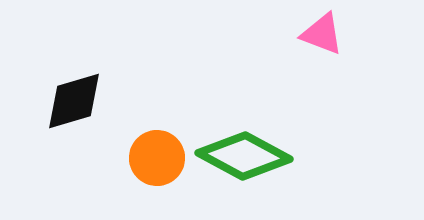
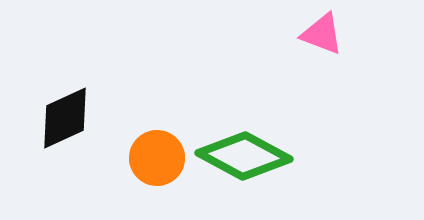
black diamond: moved 9 px left, 17 px down; rotated 8 degrees counterclockwise
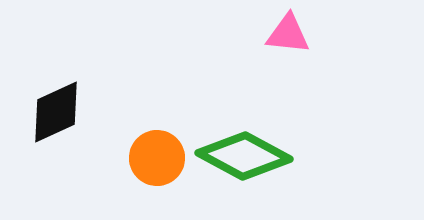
pink triangle: moved 34 px left; rotated 15 degrees counterclockwise
black diamond: moved 9 px left, 6 px up
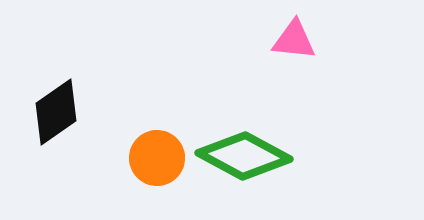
pink triangle: moved 6 px right, 6 px down
black diamond: rotated 10 degrees counterclockwise
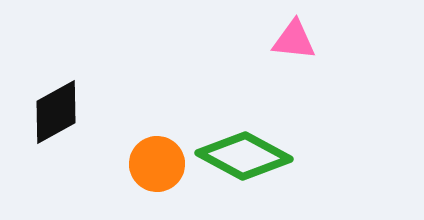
black diamond: rotated 6 degrees clockwise
orange circle: moved 6 px down
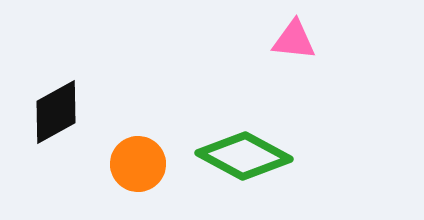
orange circle: moved 19 px left
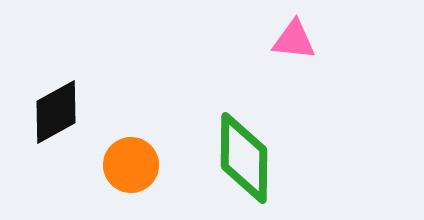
green diamond: moved 2 px down; rotated 62 degrees clockwise
orange circle: moved 7 px left, 1 px down
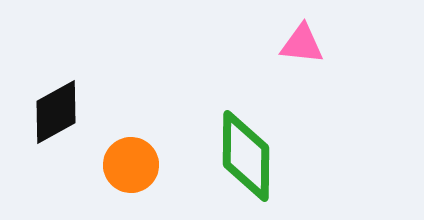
pink triangle: moved 8 px right, 4 px down
green diamond: moved 2 px right, 2 px up
